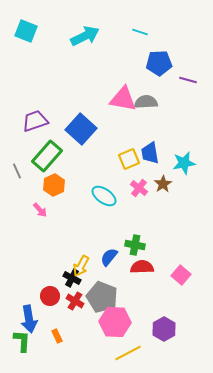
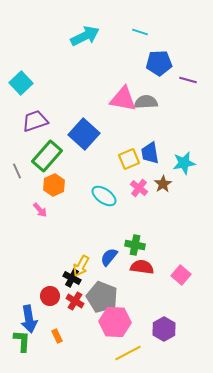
cyan square: moved 5 px left, 52 px down; rotated 25 degrees clockwise
blue square: moved 3 px right, 5 px down
red semicircle: rotated 10 degrees clockwise
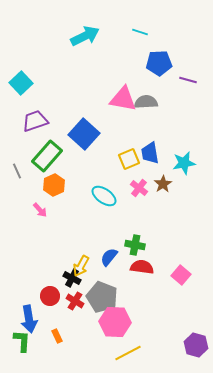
purple hexagon: moved 32 px right, 16 px down; rotated 15 degrees counterclockwise
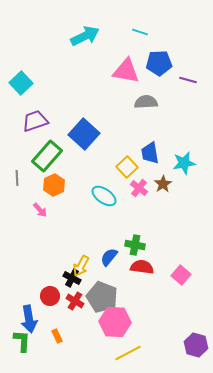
pink triangle: moved 3 px right, 28 px up
yellow square: moved 2 px left, 8 px down; rotated 20 degrees counterclockwise
gray line: moved 7 px down; rotated 21 degrees clockwise
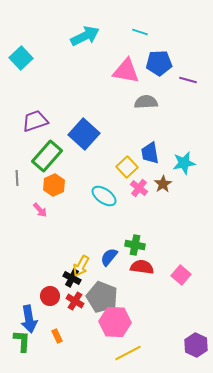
cyan square: moved 25 px up
purple hexagon: rotated 10 degrees clockwise
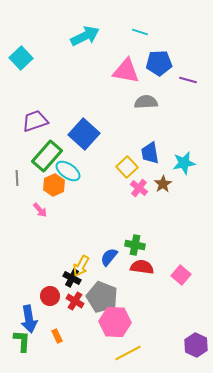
cyan ellipse: moved 36 px left, 25 px up
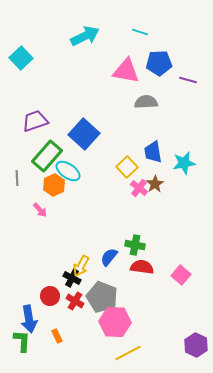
blue trapezoid: moved 3 px right, 1 px up
brown star: moved 8 px left
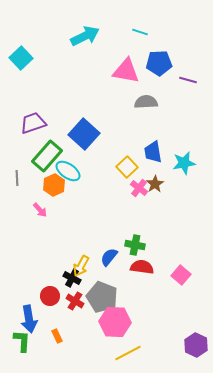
purple trapezoid: moved 2 px left, 2 px down
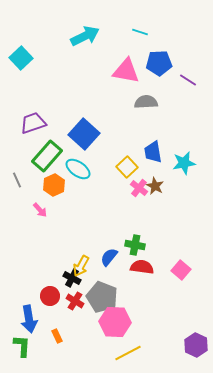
purple line: rotated 18 degrees clockwise
cyan ellipse: moved 10 px right, 2 px up
gray line: moved 2 px down; rotated 21 degrees counterclockwise
brown star: moved 2 px down; rotated 12 degrees counterclockwise
pink square: moved 5 px up
green L-shape: moved 5 px down
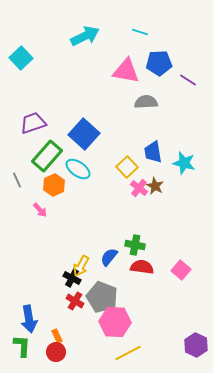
cyan star: rotated 25 degrees clockwise
red circle: moved 6 px right, 56 px down
